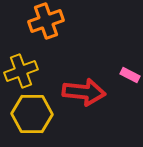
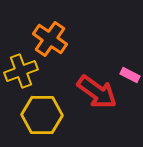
orange cross: moved 4 px right, 18 px down; rotated 36 degrees counterclockwise
red arrow: moved 13 px right; rotated 30 degrees clockwise
yellow hexagon: moved 10 px right, 1 px down
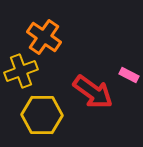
orange cross: moved 6 px left, 2 px up
pink rectangle: moved 1 px left
red arrow: moved 4 px left
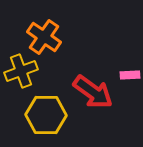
pink rectangle: moved 1 px right; rotated 30 degrees counterclockwise
yellow hexagon: moved 4 px right
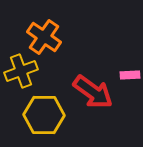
yellow hexagon: moved 2 px left
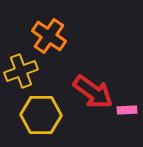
orange cross: moved 5 px right, 1 px up
pink rectangle: moved 3 px left, 35 px down
yellow hexagon: moved 3 px left
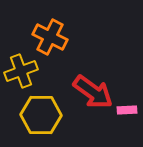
orange cross: moved 1 px right, 1 px down; rotated 8 degrees counterclockwise
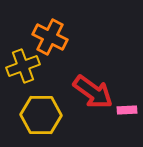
yellow cross: moved 2 px right, 5 px up
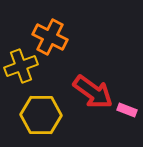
yellow cross: moved 2 px left
pink rectangle: rotated 24 degrees clockwise
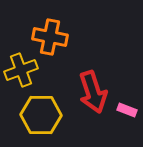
orange cross: rotated 16 degrees counterclockwise
yellow cross: moved 4 px down
red arrow: rotated 36 degrees clockwise
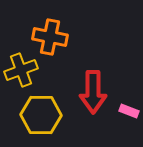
red arrow: rotated 18 degrees clockwise
pink rectangle: moved 2 px right, 1 px down
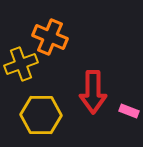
orange cross: rotated 12 degrees clockwise
yellow cross: moved 6 px up
